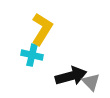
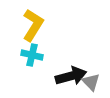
yellow L-shape: moved 9 px left, 4 px up
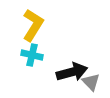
black arrow: moved 1 px right, 4 px up
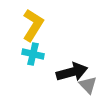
cyan cross: moved 1 px right, 1 px up
gray triangle: moved 3 px left, 3 px down
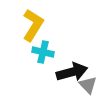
cyan cross: moved 10 px right, 2 px up
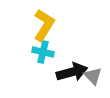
yellow L-shape: moved 11 px right
gray triangle: moved 5 px right, 9 px up
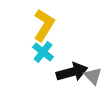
cyan cross: rotated 25 degrees clockwise
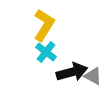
cyan cross: moved 3 px right
gray triangle: rotated 18 degrees counterclockwise
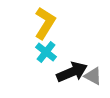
yellow L-shape: moved 1 px right, 2 px up
black arrow: rotated 8 degrees counterclockwise
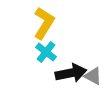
yellow L-shape: moved 1 px left
black arrow: moved 1 px left, 1 px down; rotated 12 degrees clockwise
